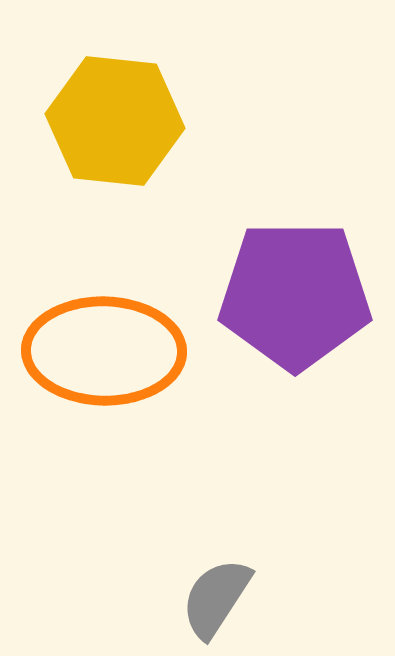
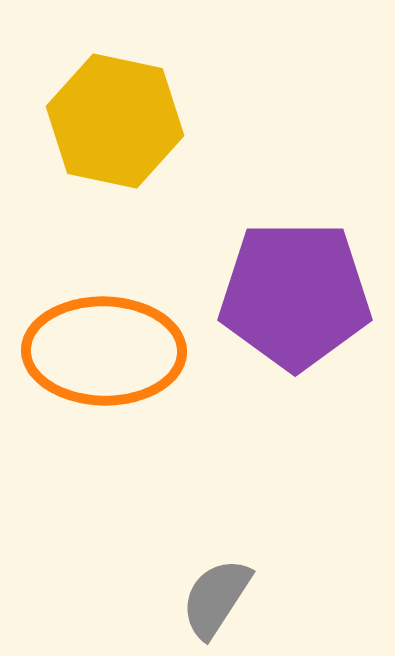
yellow hexagon: rotated 6 degrees clockwise
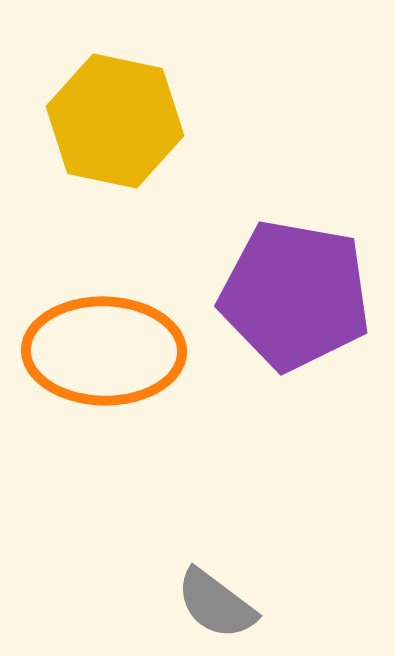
purple pentagon: rotated 10 degrees clockwise
gray semicircle: moved 6 px down; rotated 86 degrees counterclockwise
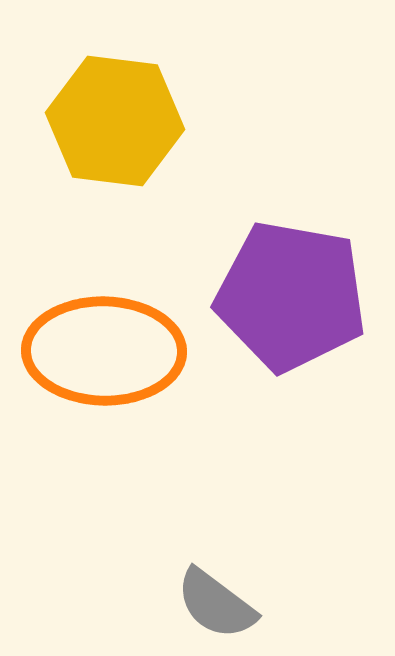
yellow hexagon: rotated 5 degrees counterclockwise
purple pentagon: moved 4 px left, 1 px down
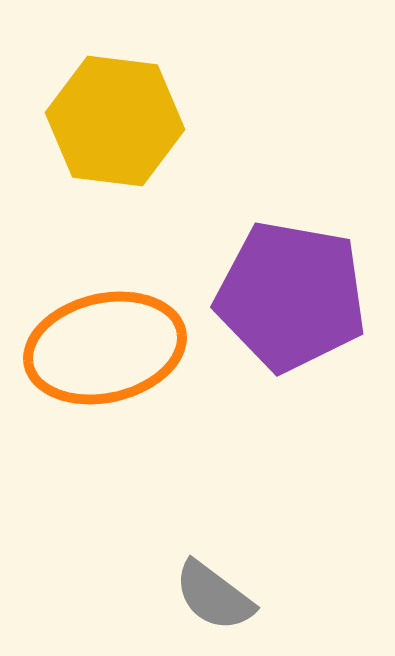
orange ellipse: moved 1 px right, 3 px up; rotated 14 degrees counterclockwise
gray semicircle: moved 2 px left, 8 px up
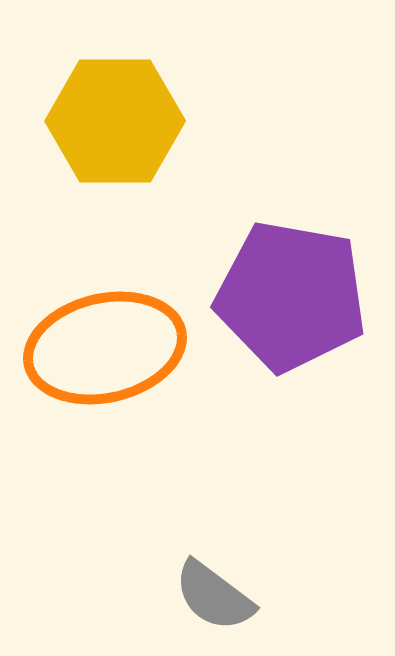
yellow hexagon: rotated 7 degrees counterclockwise
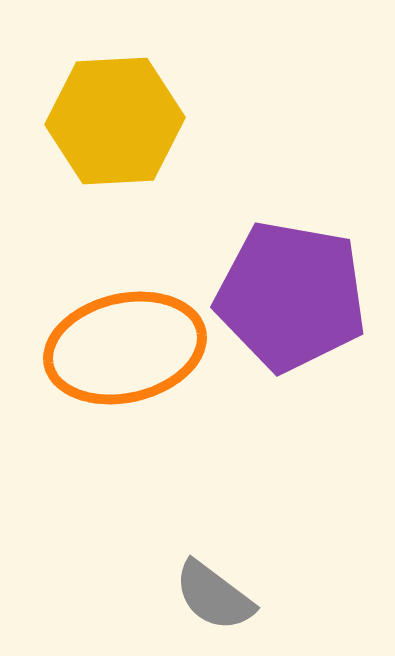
yellow hexagon: rotated 3 degrees counterclockwise
orange ellipse: moved 20 px right
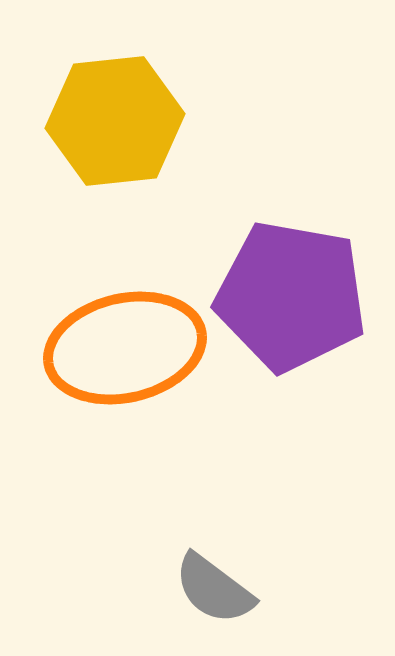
yellow hexagon: rotated 3 degrees counterclockwise
gray semicircle: moved 7 px up
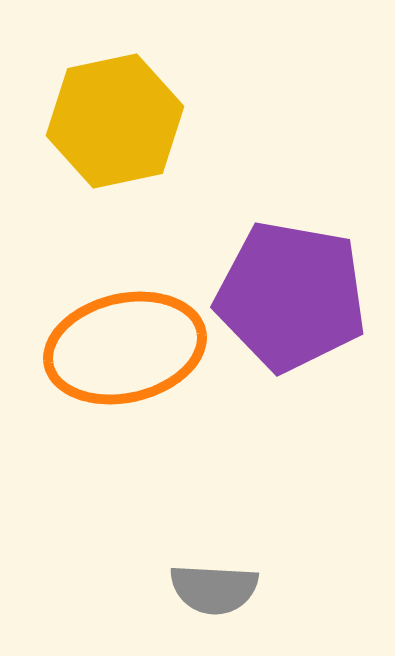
yellow hexagon: rotated 6 degrees counterclockwise
gray semicircle: rotated 34 degrees counterclockwise
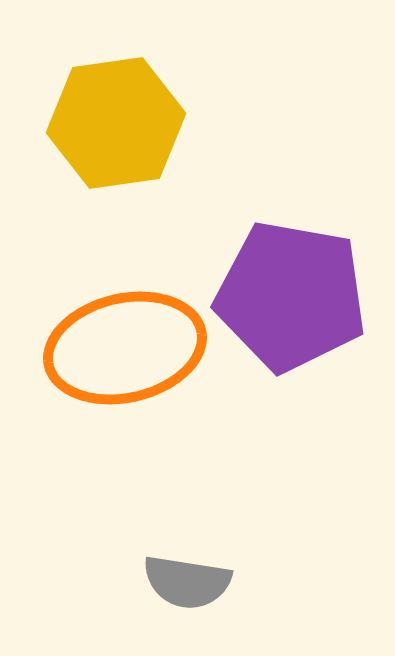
yellow hexagon: moved 1 px right, 2 px down; rotated 4 degrees clockwise
gray semicircle: moved 27 px left, 7 px up; rotated 6 degrees clockwise
